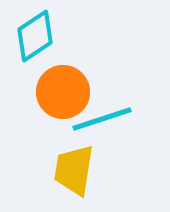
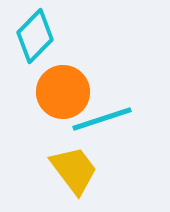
cyan diamond: rotated 12 degrees counterclockwise
yellow trapezoid: rotated 134 degrees clockwise
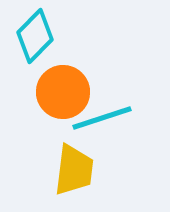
cyan line: moved 1 px up
yellow trapezoid: rotated 44 degrees clockwise
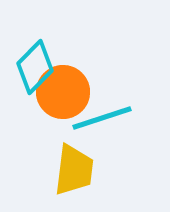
cyan diamond: moved 31 px down
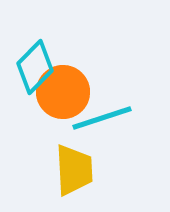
yellow trapezoid: rotated 10 degrees counterclockwise
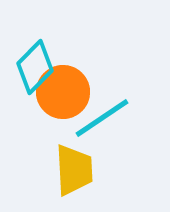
cyan line: rotated 16 degrees counterclockwise
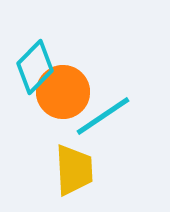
cyan line: moved 1 px right, 2 px up
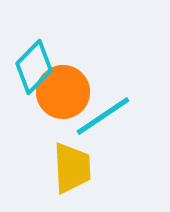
cyan diamond: moved 1 px left
yellow trapezoid: moved 2 px left, 2 px up
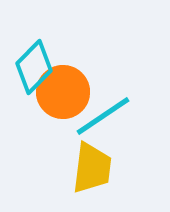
yellow trapezoid: moved 20 px right; rotated 10 degrees clockwise
